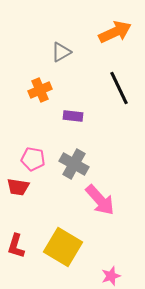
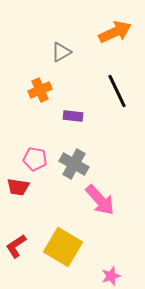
black line: moved 2 px left, 3 px down
pink pentagon: moved 2 px right
red L-shape: rotated 40 degrees clockwise
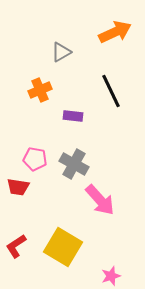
black line: moved 6 px left
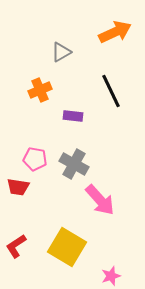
yellow square: moved 4 px right
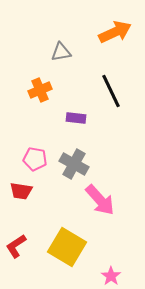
gray triangle: rotated 20 degrees clockwise
purple rectangle: moved 3 px right, 2 px down
red trapezoid: moved 3 px right, 4 px down
pink star: rotated 18 degrees counterclockwise
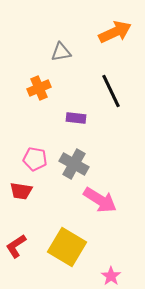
orange cross: moved 1 px left, 2 px up
pink arrow: rotated 16 degrees counterclockwise
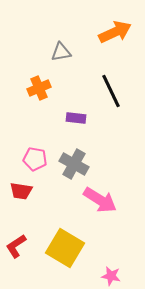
yellow square: moved 2 px left, 1 px down
pink star: rotated 24 degrees counterclockwise
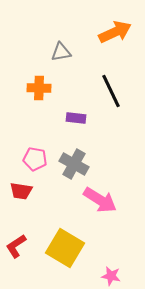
orange cross: rotated 25 degrees clockwise
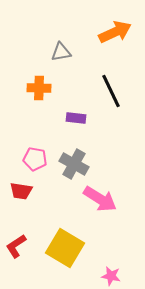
pink arrow: moved 1 px up
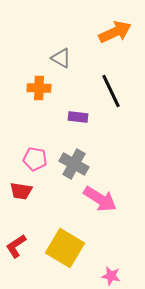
gray triangle: moved 6 px down; rotated 40 degrees clockwise
purple rectangle: moved 2 px right, 1 px up
